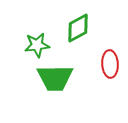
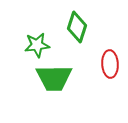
green diamond: moved 1 px left, 1 px up; rotated 44 degrees counterclockwise
green trapezoid: moved 1 px left
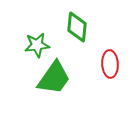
green diamond: rotated 12 degrees counterclockwise
green trapezoid: rotated 54 degrees counterclockwise
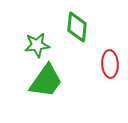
green trapezoid: moved 8 px left, 3 px down
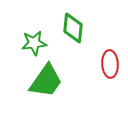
green diamond: moved 4 px left, 1 px down
green star: moved 3 px left, 2 px up
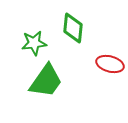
red ellipse: rotated 72 degrees counterclockwise
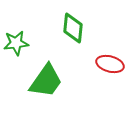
green star: moved 18 px left
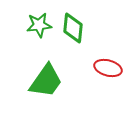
green star: moved 23 px right, 18 px up
red ellipse: moved 2 px left, 4 px down
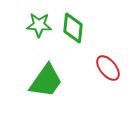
green star: rotated 10 degrees clockwise
red ellipse: rotated 36 degrees clockwise
